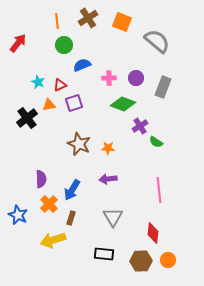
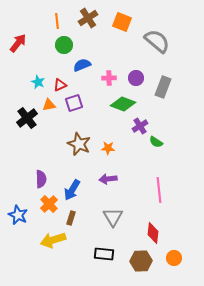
orange circle: moved 6 px right, 2 px up
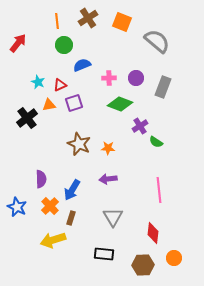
green diamond: moved 3 px left
orange cross: moved 1 px right, 2 px down
blue star: moved 1 px left, 8 px up
brown hexagon: moved 2 px right, 4 px down
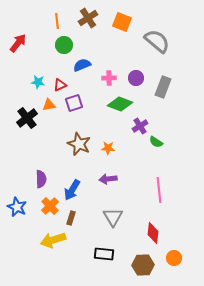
cyan star: rotated 16 degrees counterclockwise
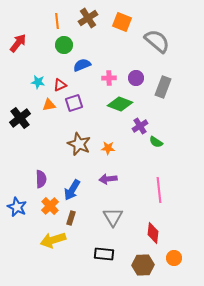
black cross: moved 7 px left
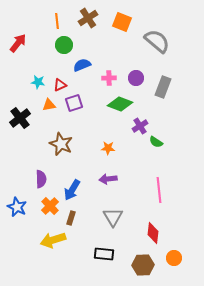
brown star: moved 18 px left
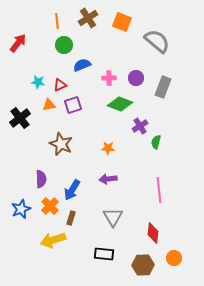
purple square: moved 1 px left, 2 px down
green semicircle: rotated 72 degrees clockwise
blue star: moved 4 px right, 2 px down; rotated 24 degrees clockwise
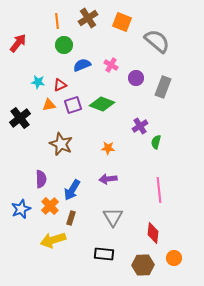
pink cross: moved 2 px right, 13 px up; rotated 32 degrees clockwise
green diamond: moved 18 px left
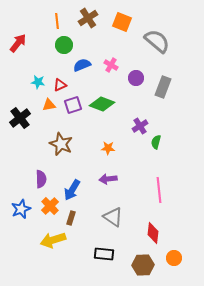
gray triangle: rotated 25 degrees counterclockwise
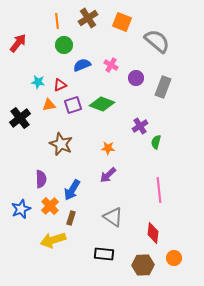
purple arrow: moved 4 px up; rotated 36 degrees counterclockwise
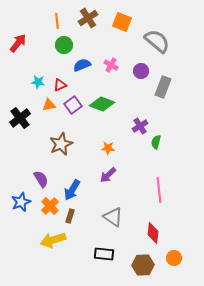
purple circle: moved 5 px right, 7 px up
purple square: rotated 18 degrees counterclockwise
brown star: rotated 25 degrees clockwise
purple semicircle: rotated 30 degrees counterclockwise
blue star: moved 7 px up
brown rectangle: moved 1 px left, 2 px up
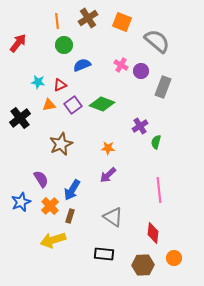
pink cross: moved 10 px right
